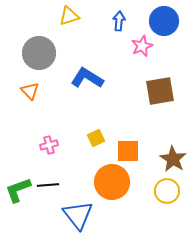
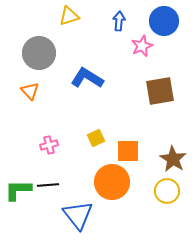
green L-shape: rotated 20 degrees clockwise
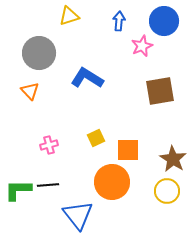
orange square: moved 1 px up
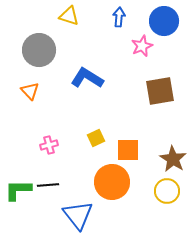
yellow triangle: rotated 35 degrees clockwise
blue arrow: moved 4 px up
gray circle: moved 3 px up
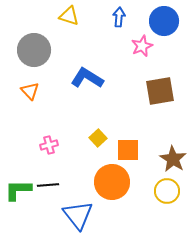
gray circle: moved 5 px left
yellow square: moved 2 px right; rotated 18 degrees counterclockwise
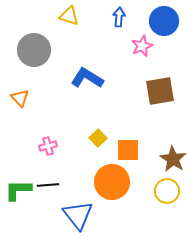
orange triangle: moved 10 px left, 7 px down
pink cross: moved 1 px left, 1 px down
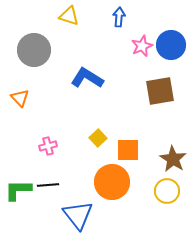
blue circle: moved 7 px right, 24 px down
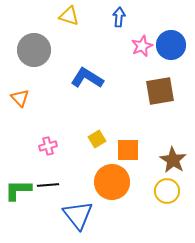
yellow square: moved 1 px left, 1 px down; rotated 12 degrees clockwise
brown star: moved 1 px down
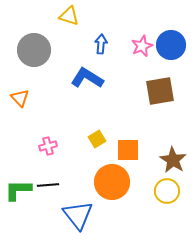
blue arrow: moved 18 px left, 27 px down
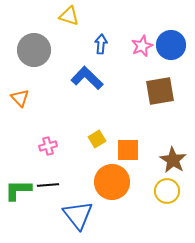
blue L-shape: rotated 12 degrees clockwise
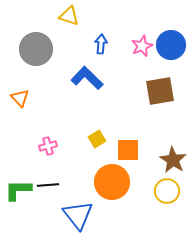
gray circle: moved 2 px right, 1 px up
